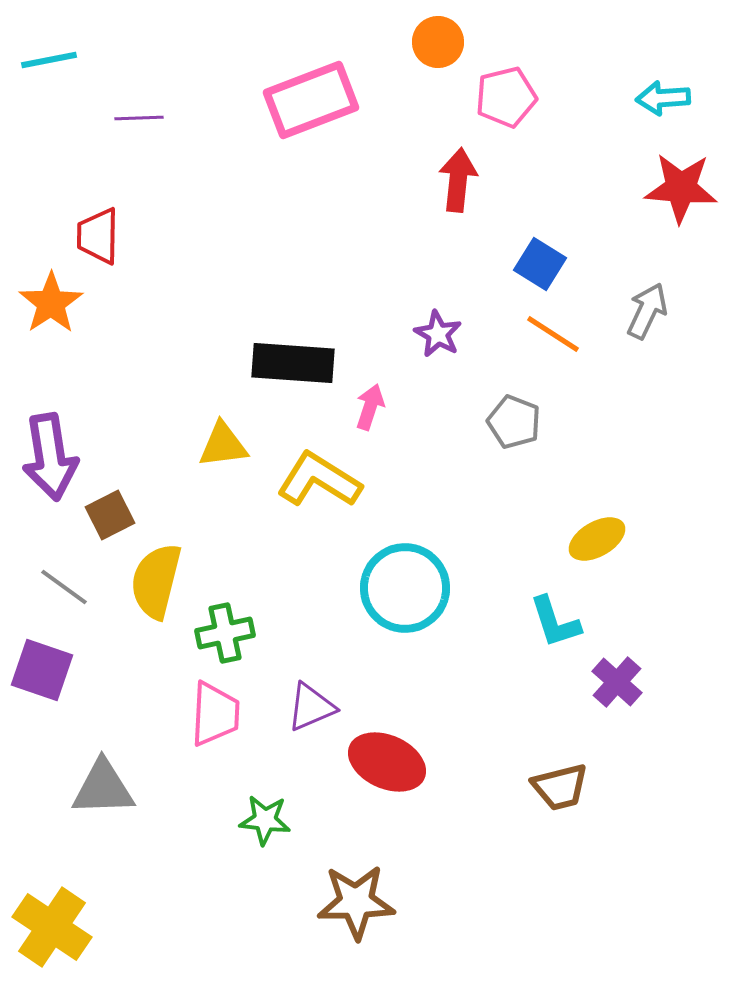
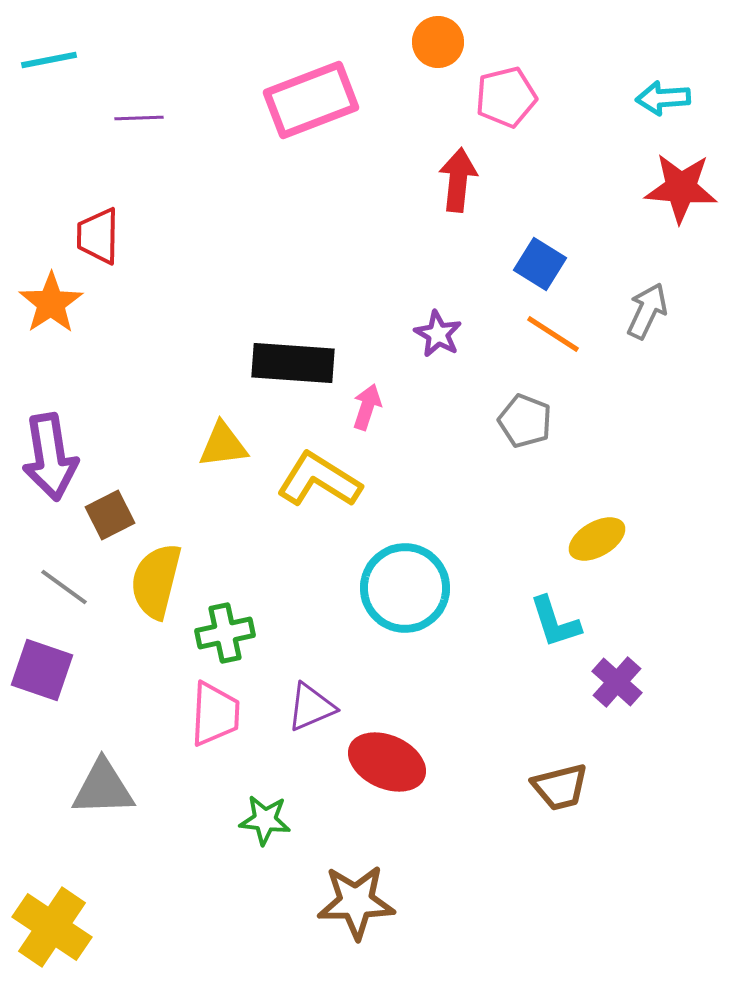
pink arrow: moved 3 px left
gray pentagon: moved 11 px right, 1 px up
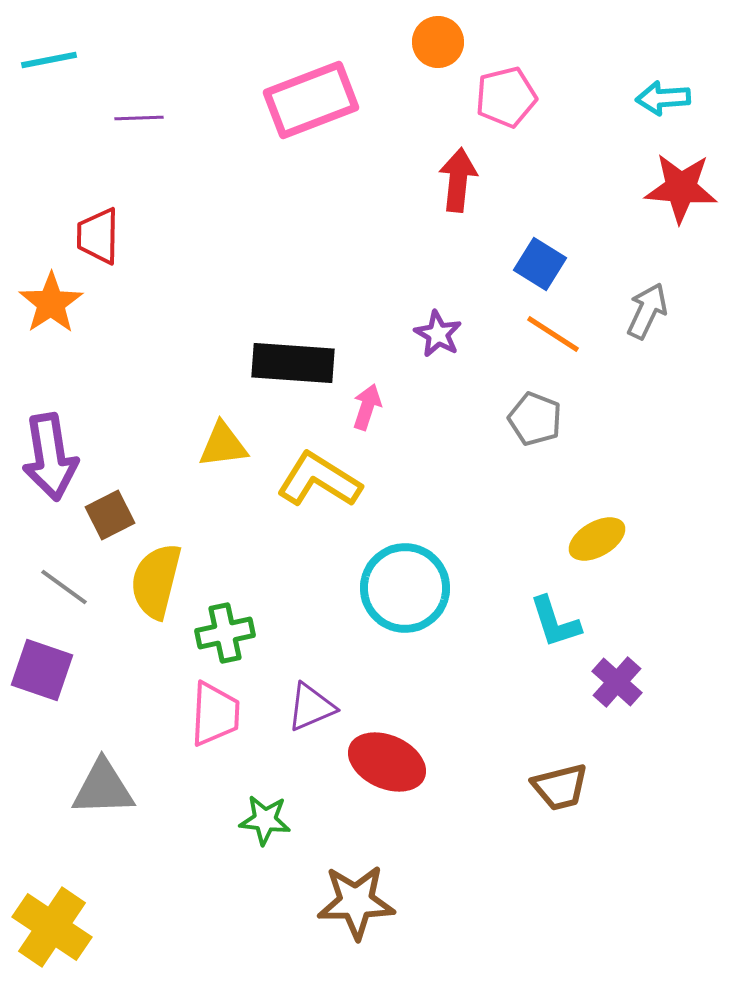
gray pentagon: moved 10 px right, 2 px up
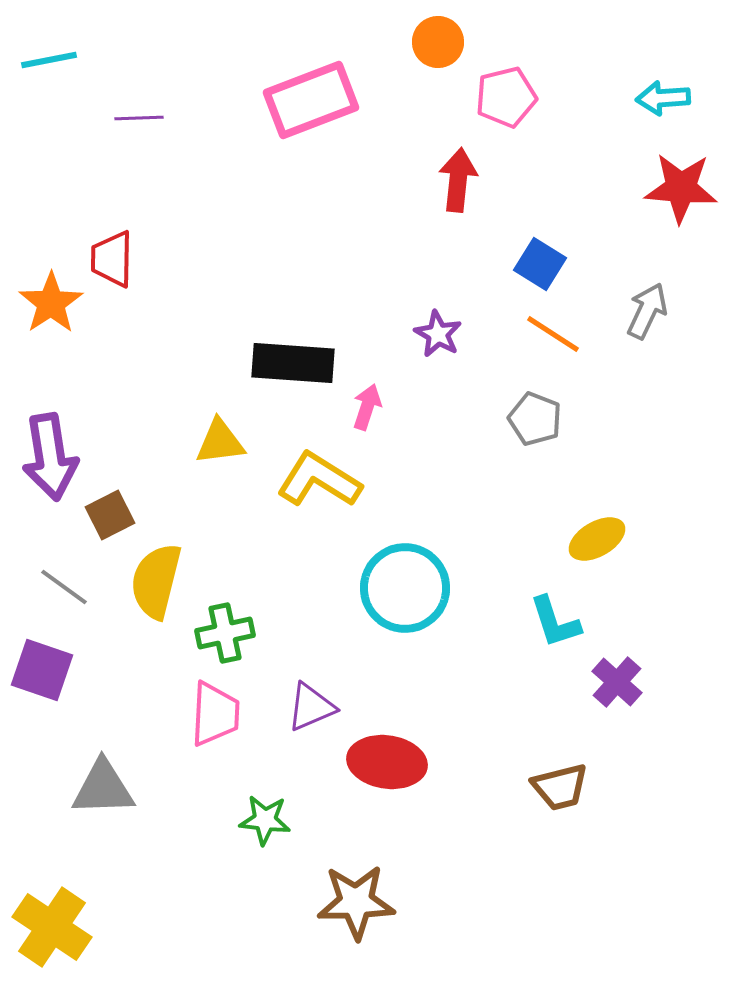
red trapezoid: moved 14 px right, 23 px down
yellow triangle: moved 3 px left, 3 px up
red ellipse: rotated 16 degrees counterclockwise
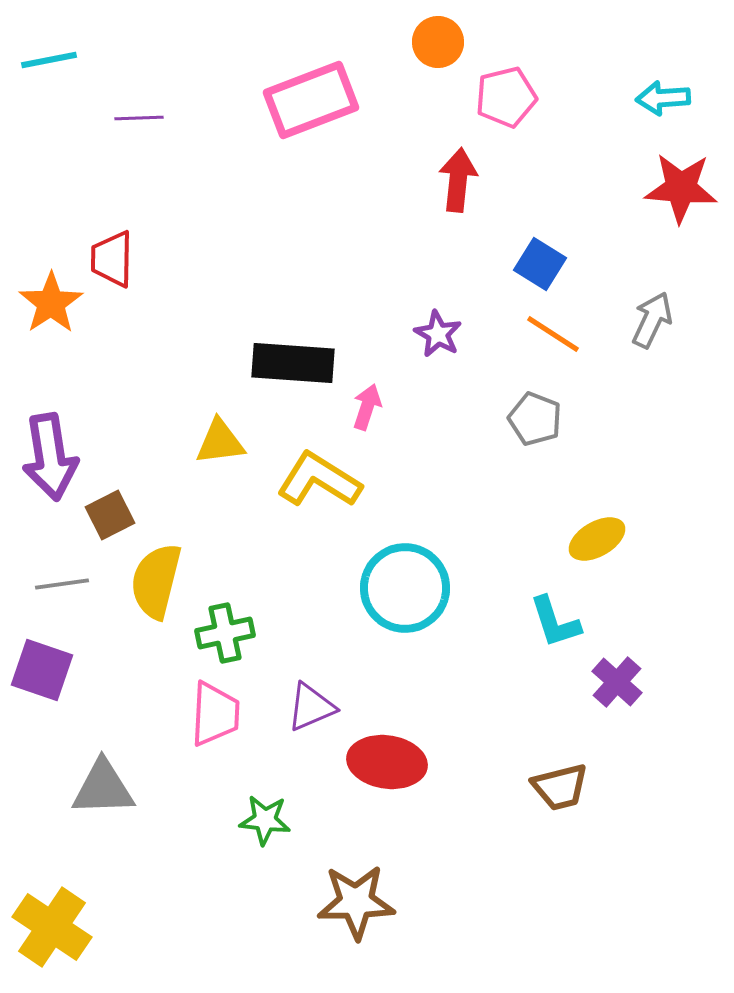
gray arrow: moved 5 px right, 9 px down
gray line: moved 2 px left, 3 px up; rotated 44 degrees counterclockwise
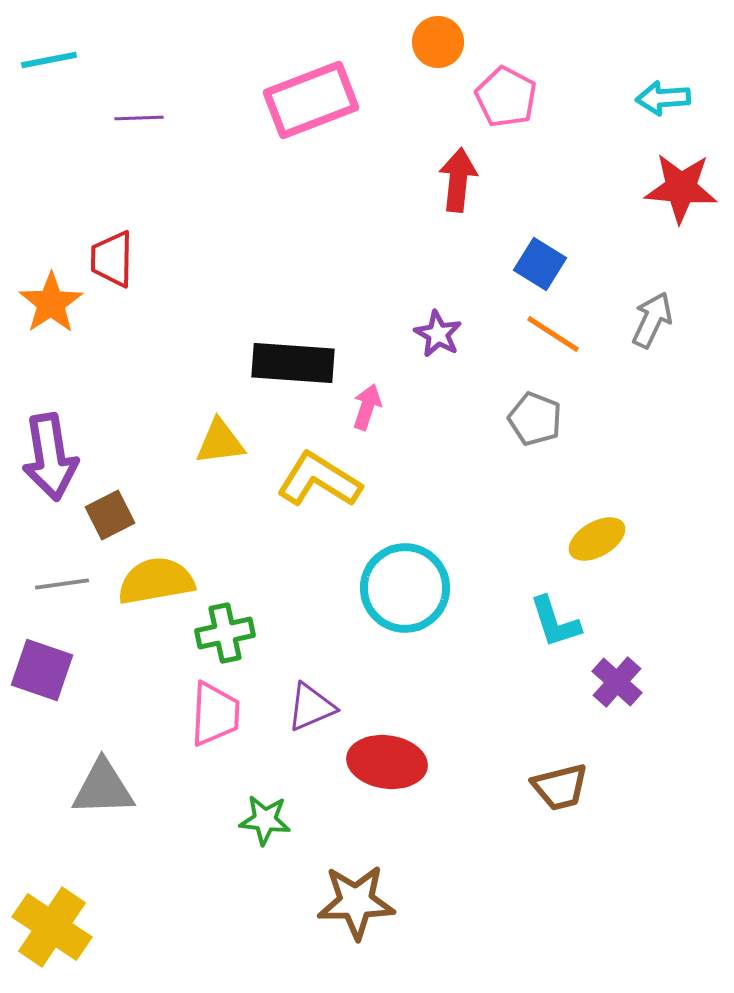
pink pentagon: rotated 30 degrees counterclockwise
yellow semicircle: rotated 66 degrees clockwise
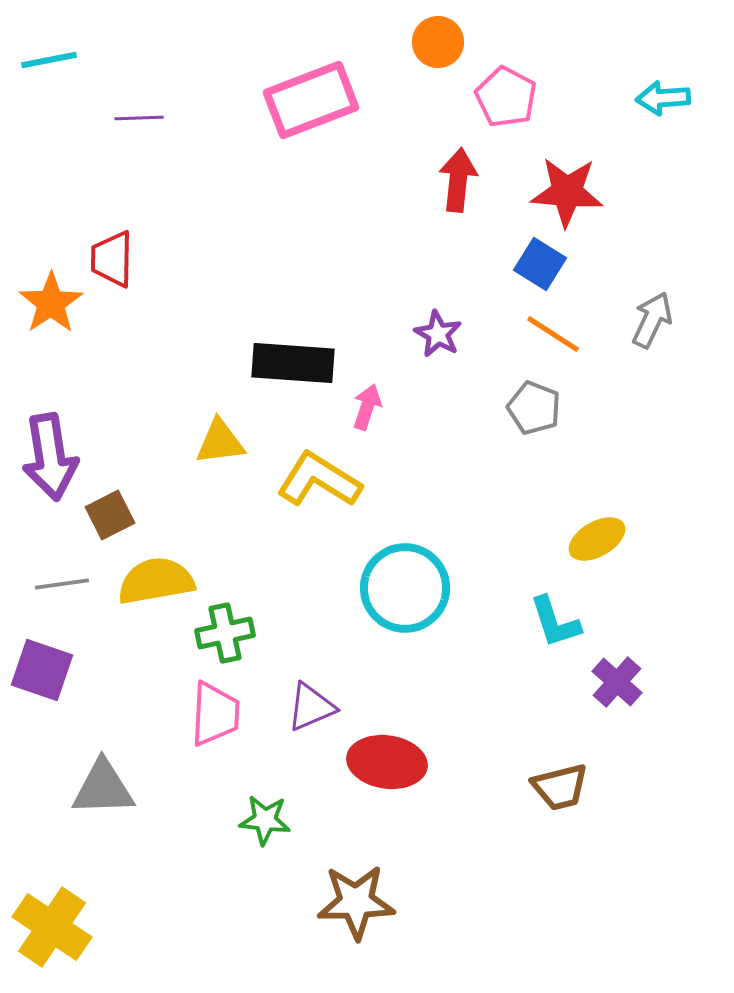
red star: moved 114 px left, 4 px down
gray pentagon: moved 1 px left, 11 px up
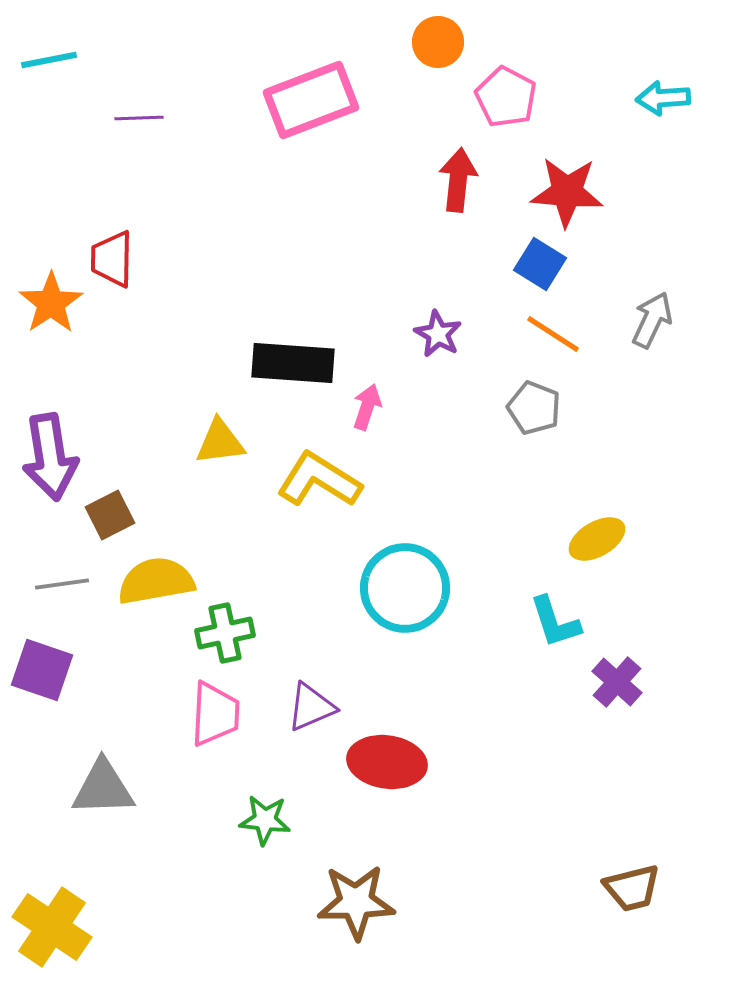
brown trapezoid: moved 72 px right, 101 px down
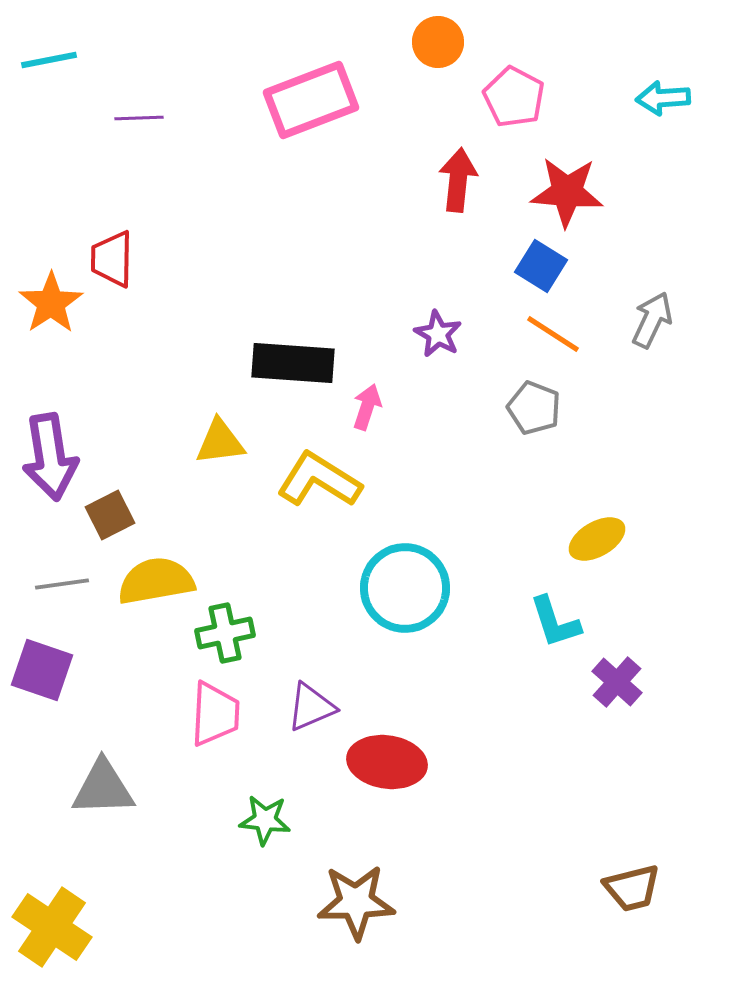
pink pentagon: moved 8 px right
blue square: moved 1 px right, 2 px down
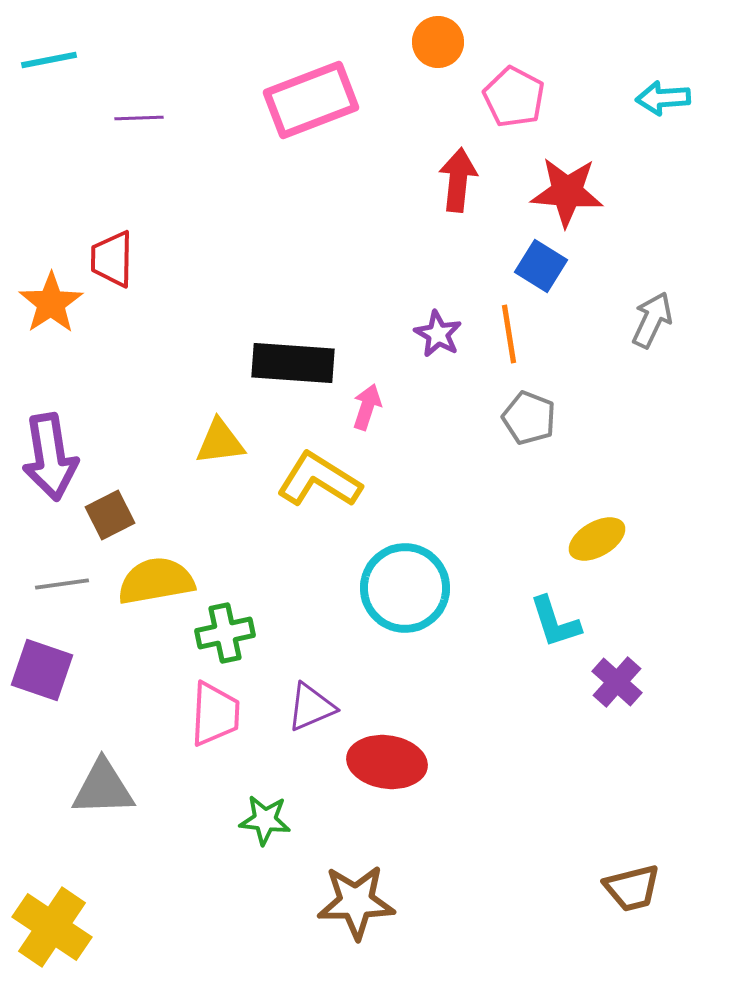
orange line: moved 44 px left; rotated 48 degrees clockwise
gray pentagon: moved 5 px left, 10 px down
